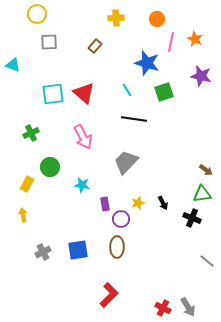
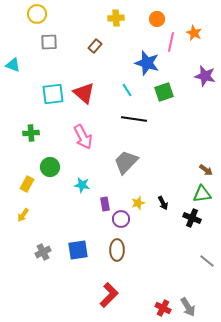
orange star: moved 1 px left, 6 px up
purple star: moved 4 px right
green cross: rotated 21 degrees clockwise
yellow arrow: rotated 136 degrees counterclockwise
brown ellipse: moved 3 px down
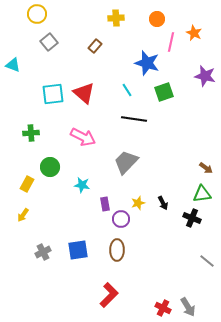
gray square: rotated 36 degrees counterclockwise
pink arrow: rotated 35 degrees counterclockwise
brown arrow: moved 2 px up
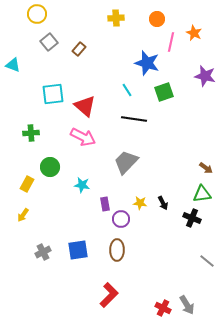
brown rectangle: moved 16 px left, 3 px down
red triangle: moved 1 px right, 13 px down
yellow star: moved 2 px right; rotated 24 degrees clockwise
gray arrow: moved 1 px left, 2 px up
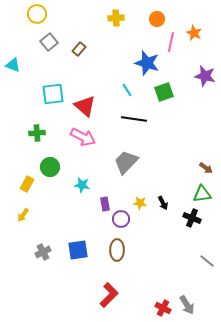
green cross: moved 6 px right
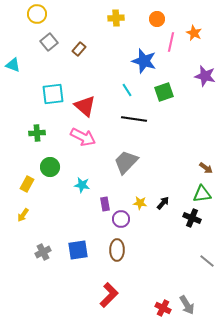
blue star: moved 3 px left, 2 px up
black arrow: rotated 112 degrees counterclockwise
